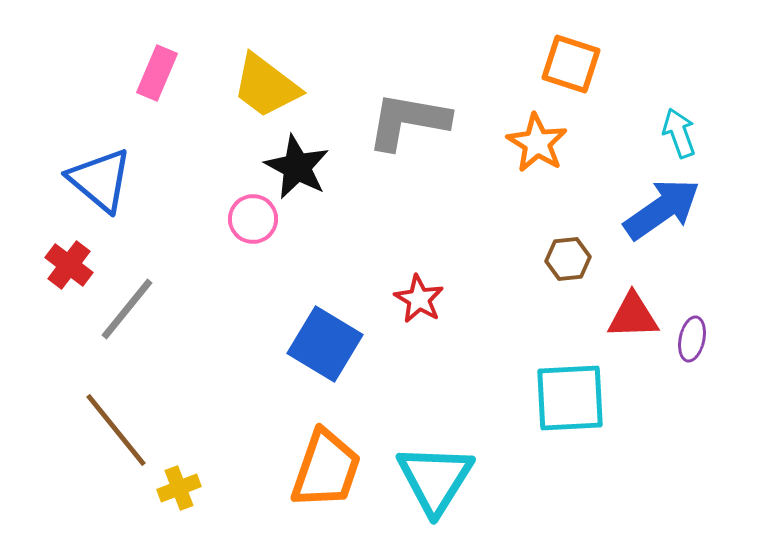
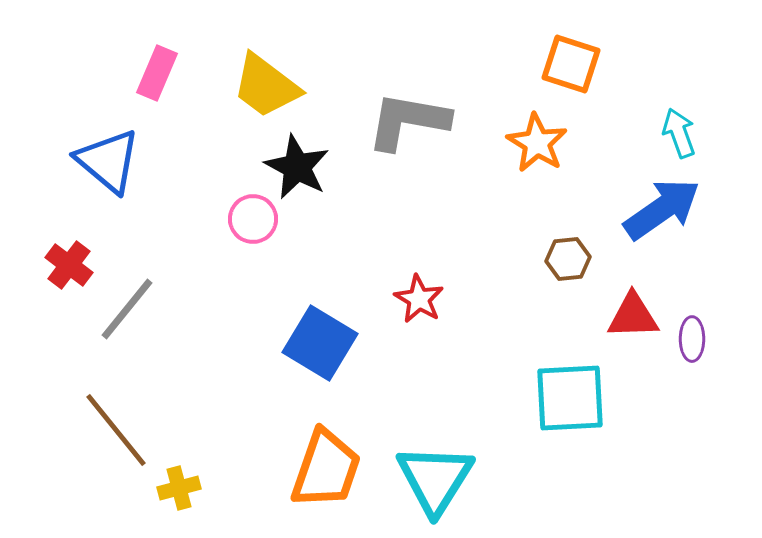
blue triangle: moved 8 px right, 19 px up
purple ellipse: rotated 12 degrees counterclockwise
blue square: moved 5 px left, 1 px up
yellow cross: rotated 6 degrees clockwise
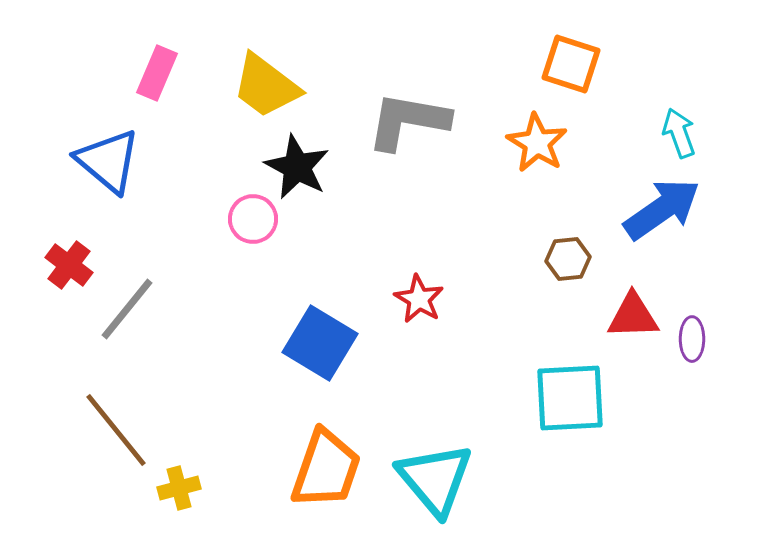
cyan triangle: rotated 12 degrees counterclockwise
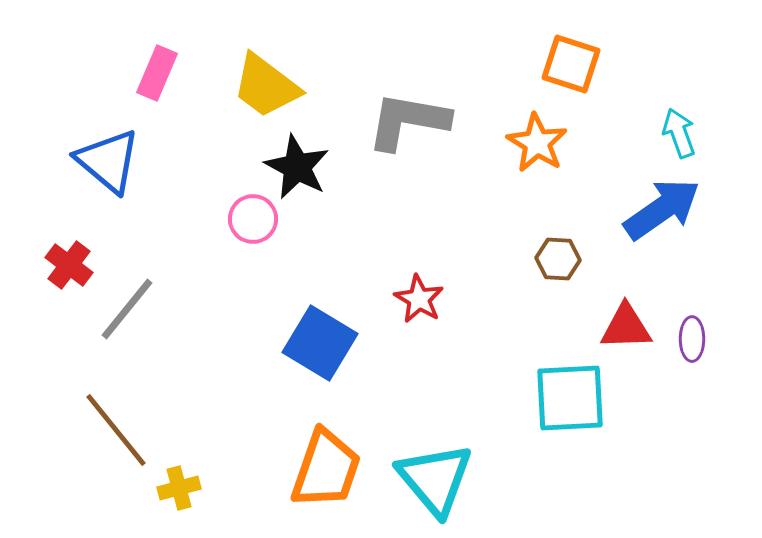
brown hexagon: moved 10 px left; rotated 9 degrees clockwise
red triangle: moved 7 px left, 11 px down
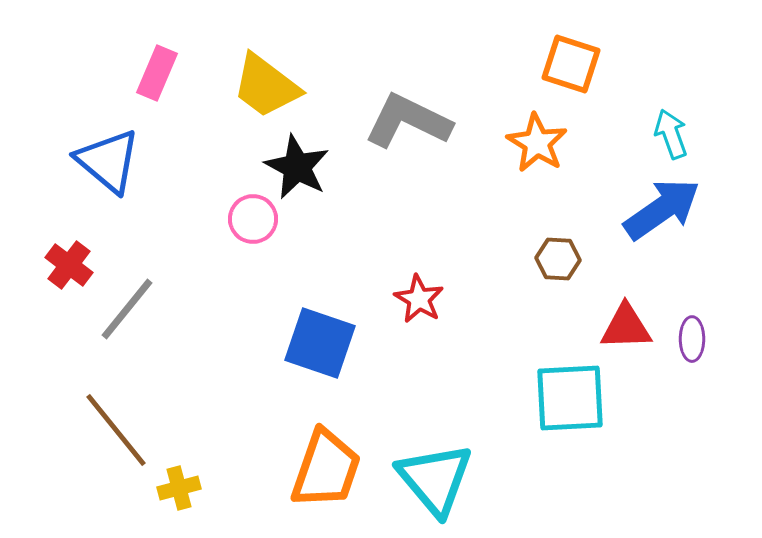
gray L-shape: rotated 16 degrees clockwise
cyan arrow: moved 8 px left, 1 px down
blue square: rotated 12 degrees counterclockwise
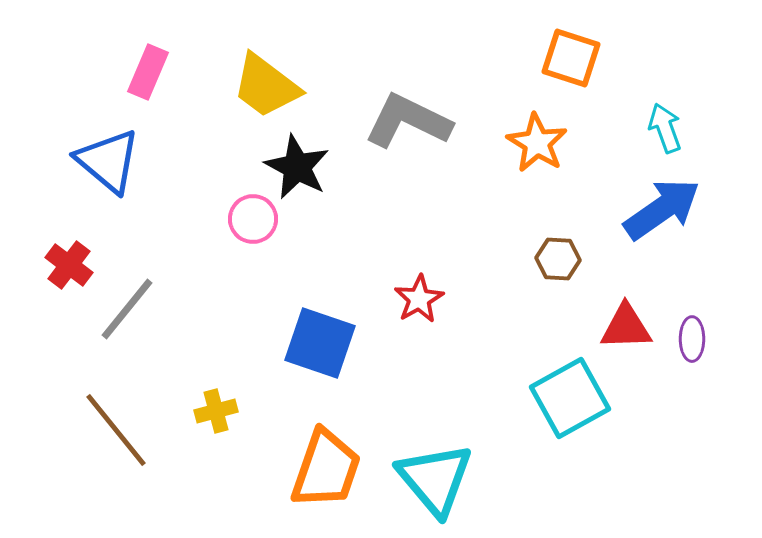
orange square: moved 6 px up
pink rectangle: moved 9 px left, 1 px up
cyan arrow: moved 6 px left, 6 px up
red star: rotated 12 degrees clockwise
cyan square: rotated 26 degrees counterclockwise
yellow cross: moved 37 px right, 77 px up
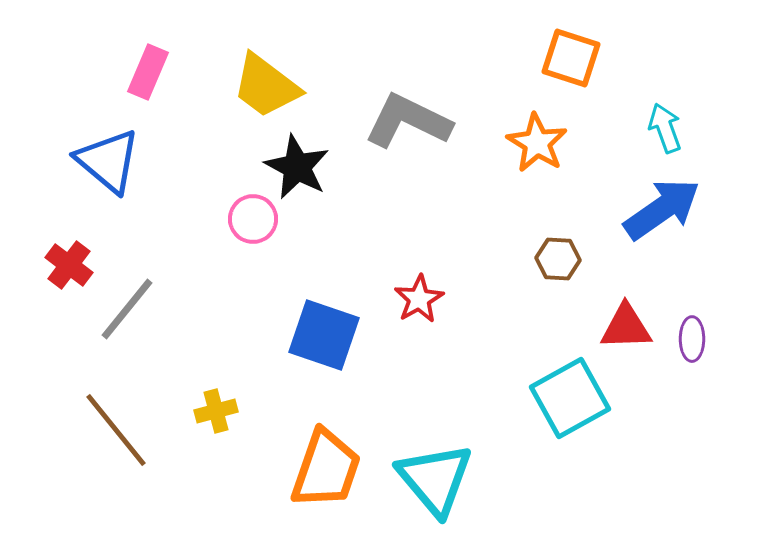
blue square: moved 4 px right, 8 px up
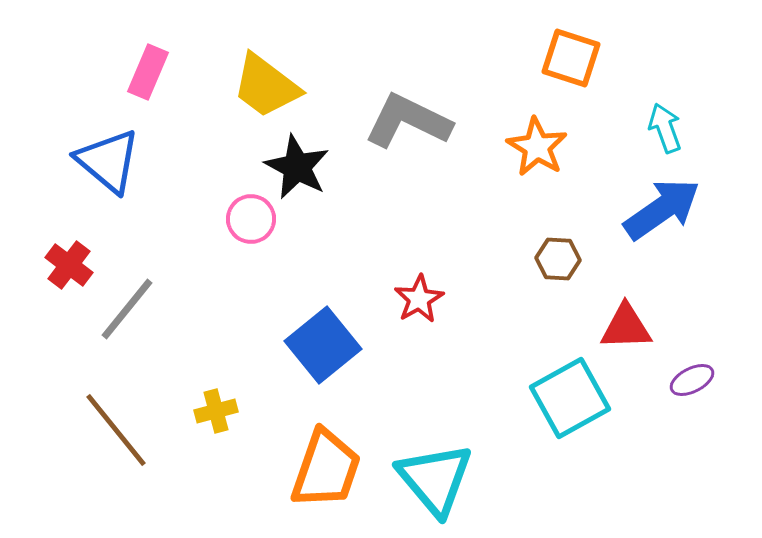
orange star: moved 4 px down
pink circle: moved 2 px left
blue square: moved 1 px left, 10 px down; rotated 32 degrees clockwise
purple ellipse: moved 41 px down; rotated 63 degrees clockwise
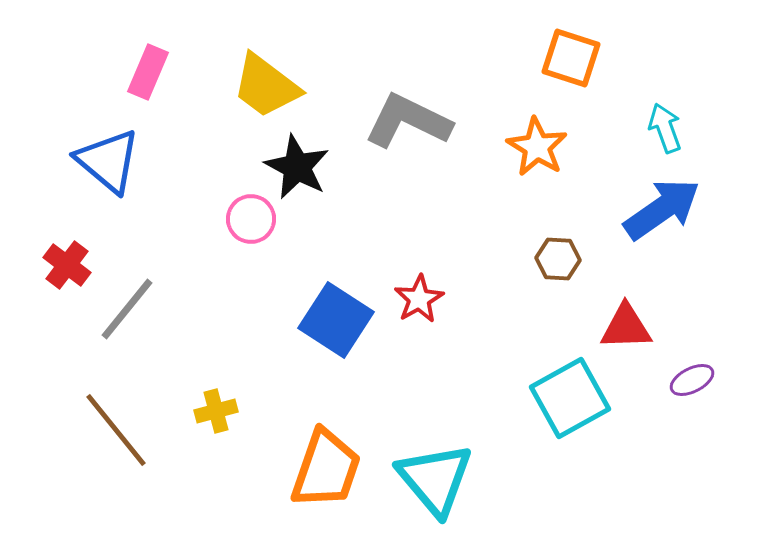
red cross: moved 2 px left
blue square: moved 13 px right, 25 px up; rotated 18 degrees counterclockwise
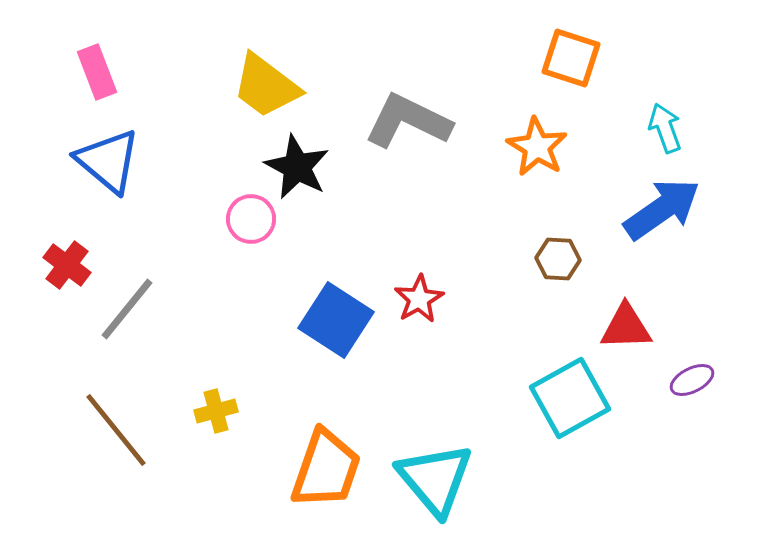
pink rectangle: moved 51 px left; rotated 44 degrees counterclockwise
